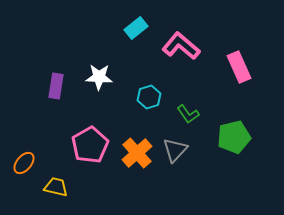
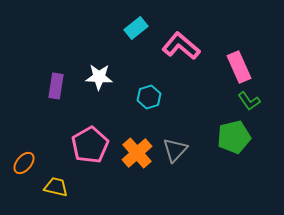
green L-shape: moved 61 px right, 13 px up
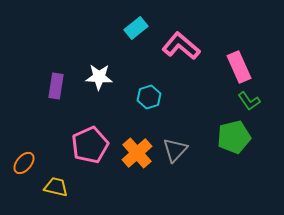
pink pentagon: rotated 6 degrees clockwise
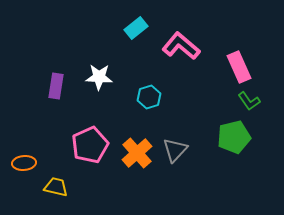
orange ellipse: rotated 45 degrees clockwise
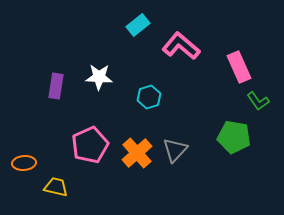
cyan rectangle: moved 2 px right, 3 px up
green L-shape: moved 9 px right
green pentagon: rotated 24 degrees clockwise
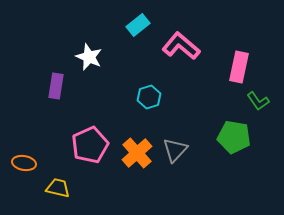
pink rectangle: rotated 36 degrees clockwise
white star: moved 10 px left, 20 px up; rotated 20 degrees clockwise
orange ellipse: rotated 15 degrees clockwise
yellow trapezoid: moved 2 px right, 1 px down
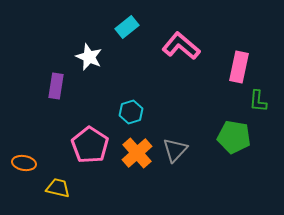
cyan rectangle: moved 11 px left, 2 px down
cyan hexagon: moved 18 px left, 15 px down
green L-shape: rotated 40 degrees clockwise
pink pentagon: rotated 15 degrees counterclockwise
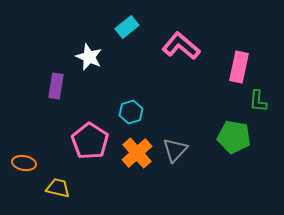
pink pentagon: moved 4 px up
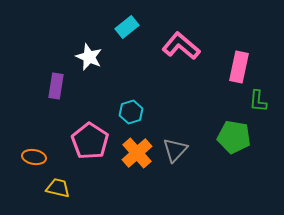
orange ellipse: moved 10 px right, 6 px up
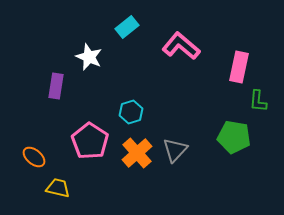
orange ellipse: rotated 30 degrees clockwise
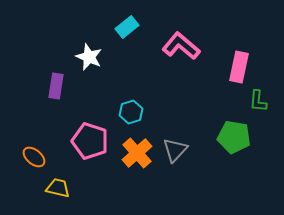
pink pentagon: rotated 15 degrees counterclockwise
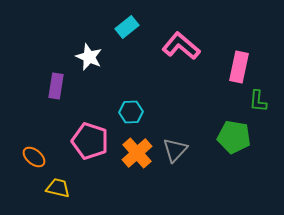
cyan hexagon: rotated 15 degrees clockwise
